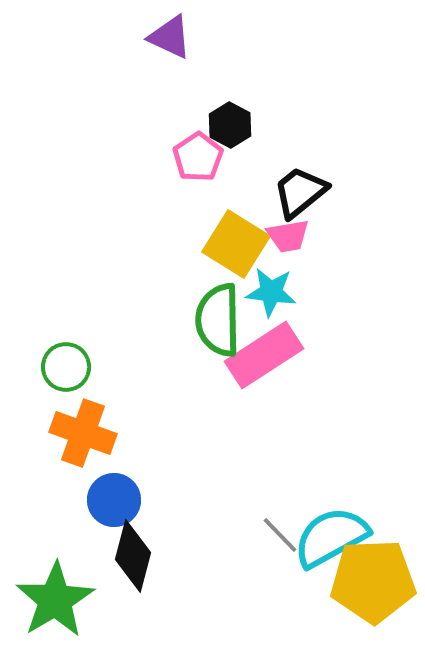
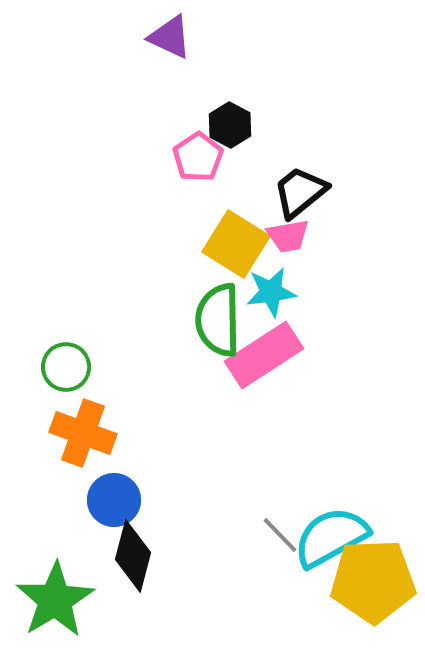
cyan star: rotated 15 degrees counterclockwise
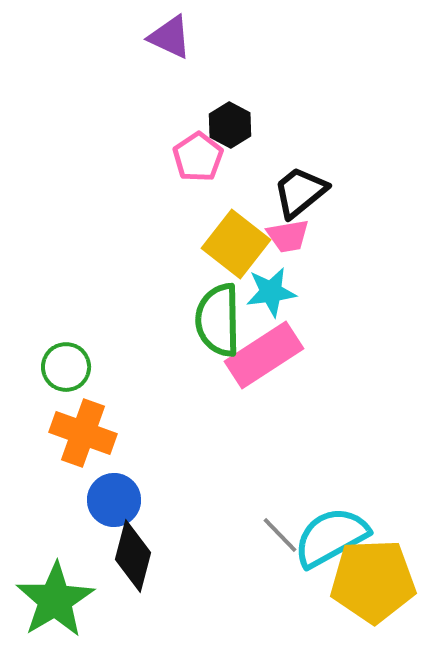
yellow square: rotated 6 degrees clockwise
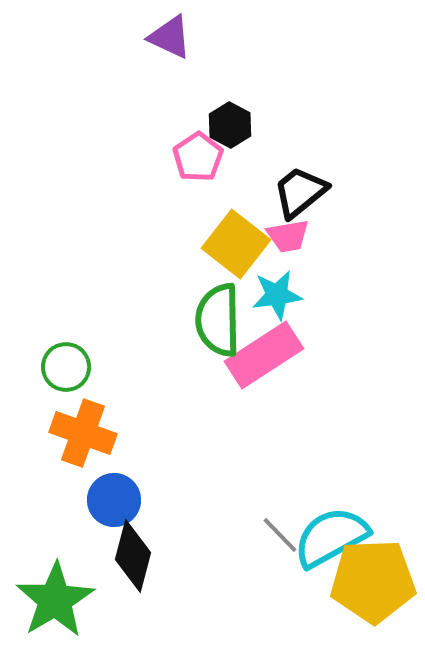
cyan star: moved 6 px right, 3 px down
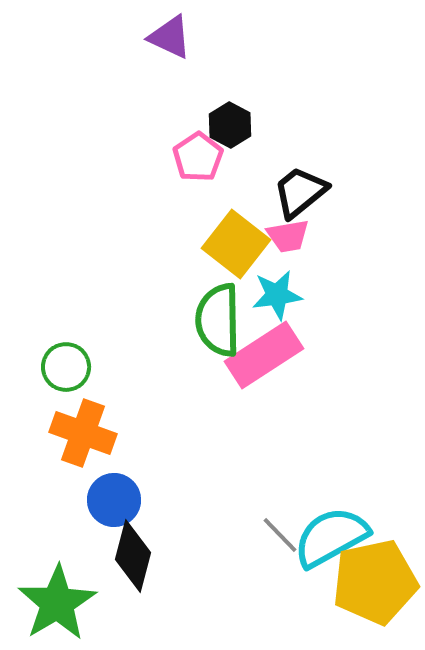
yellow pentagon: moved 2 px right, 1 px down; rotated 10 degrees counterclockwise
green star: moved 2 px right, 3 px down
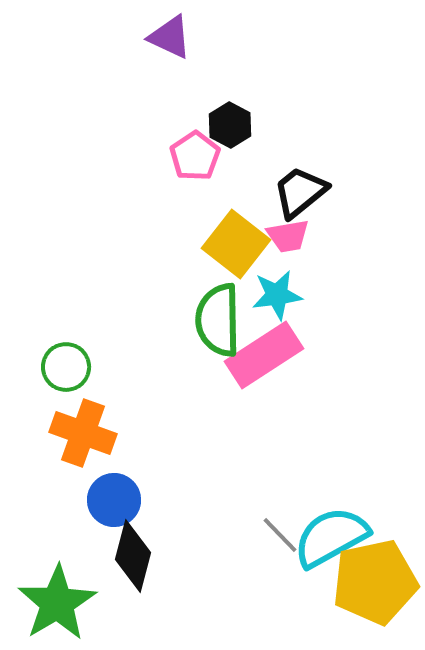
pink pentagon: moved 3 px left, 1 px up
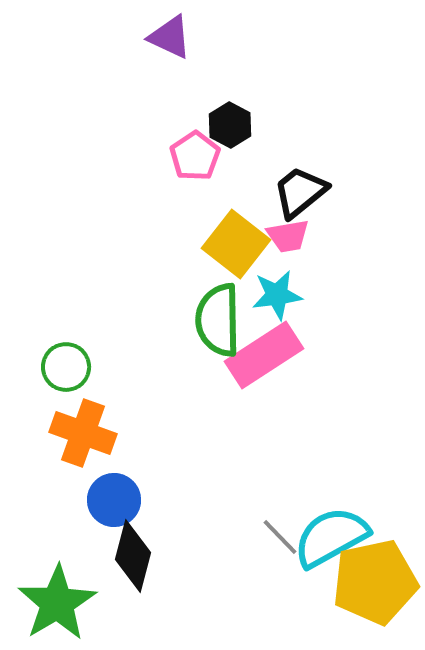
gray line: moved 2 px down
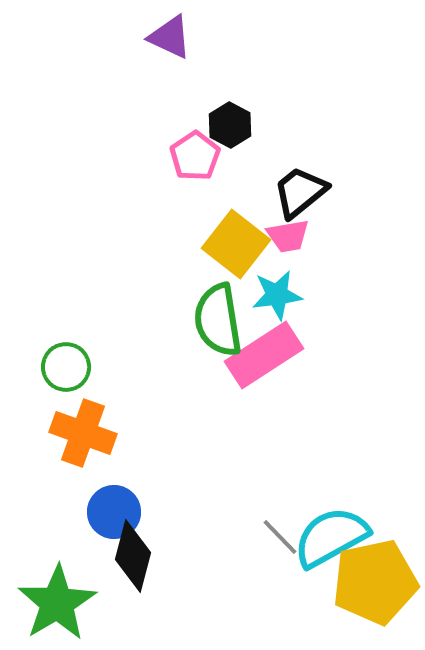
green semicircle: rotated 8 degrees counterclockwise
blue circle: moved 12 px down
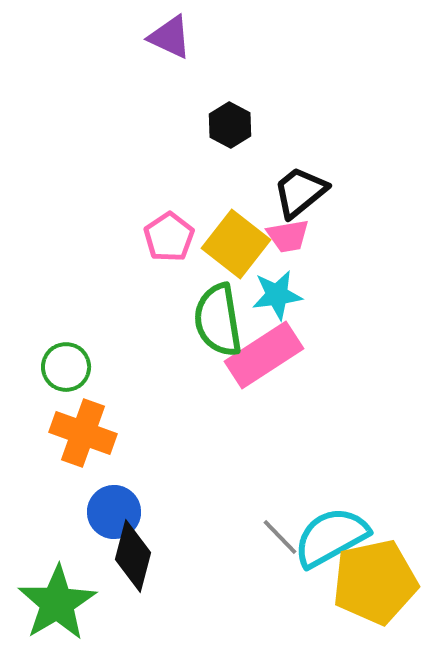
pink pentagon: moved 26 px left, 81 px down
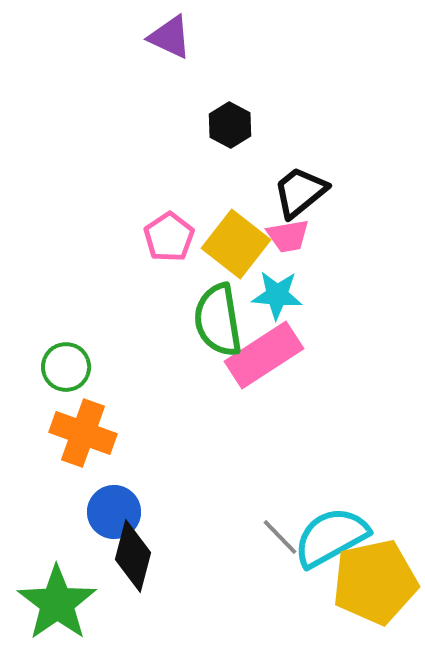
cyan star: rotated 12 degrees clockwise
green star: rotated 4 degrees counterclockwise
